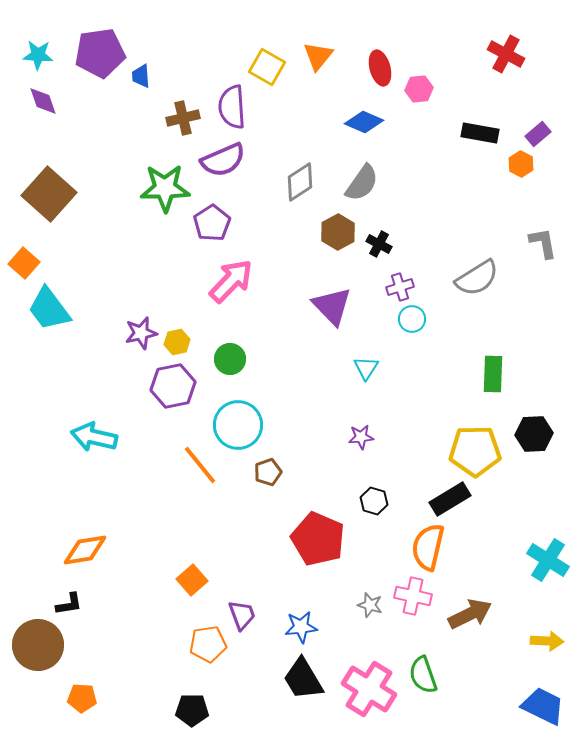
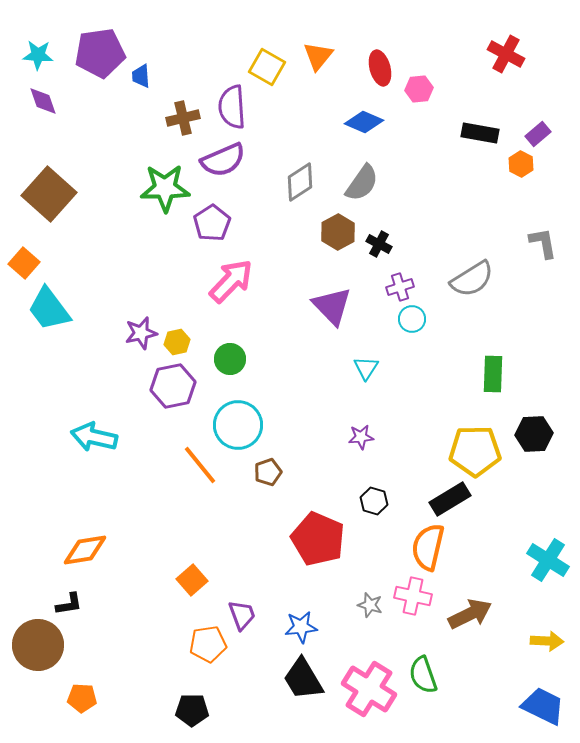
gray semicircle at (477, 278): moved 5 px left, 1 px down
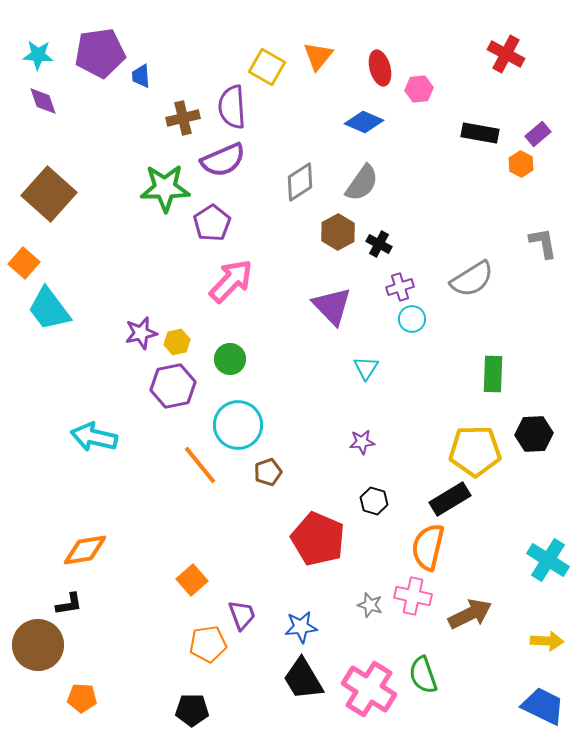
purple star at (361, 437): moved 1 px right, 5 px down
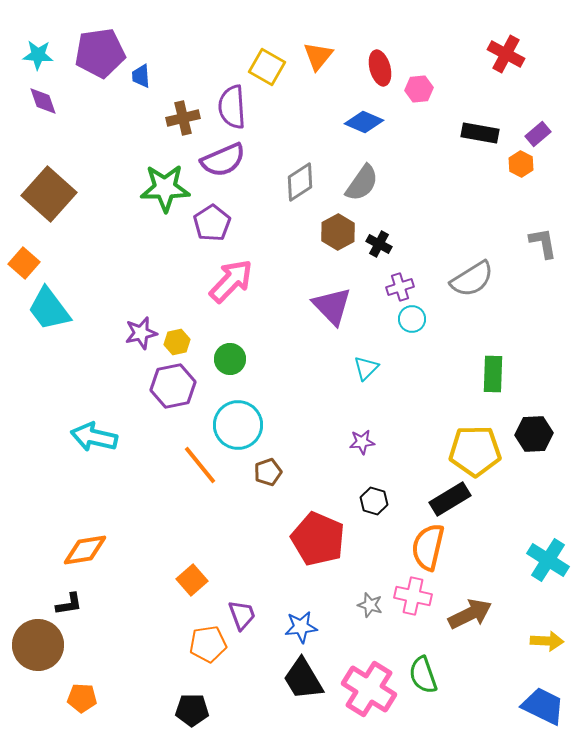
cyan triangle at (366, 368): rotated 12 degrees clockwise
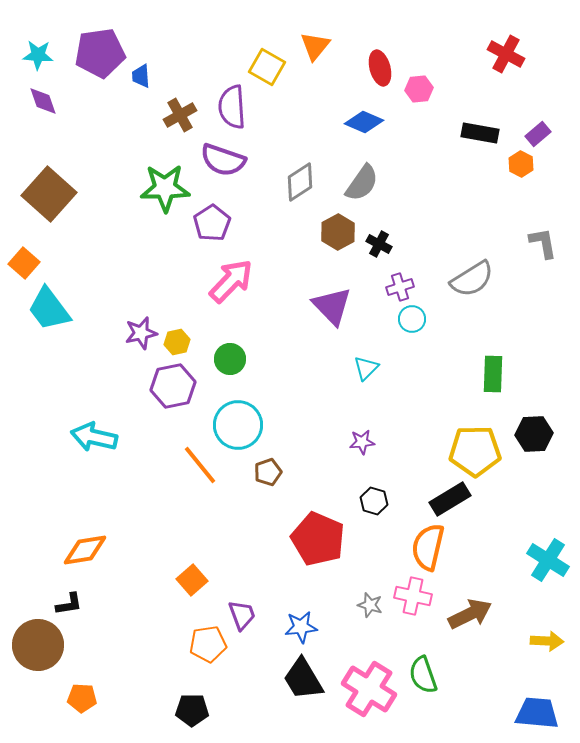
orange triangle at (318, 56): moved 3 px left, 10 px up
brown cross at (183, 118): moved 3 px left, 3 px up; rotated 16 degrees counterclockwise
purple semicircle at (223, 160): rotated 42 degrees clockwise
blue trapezoid at (543, 706): moved 6 px left, 7 px down; rotated 21 degrees counterclockwise
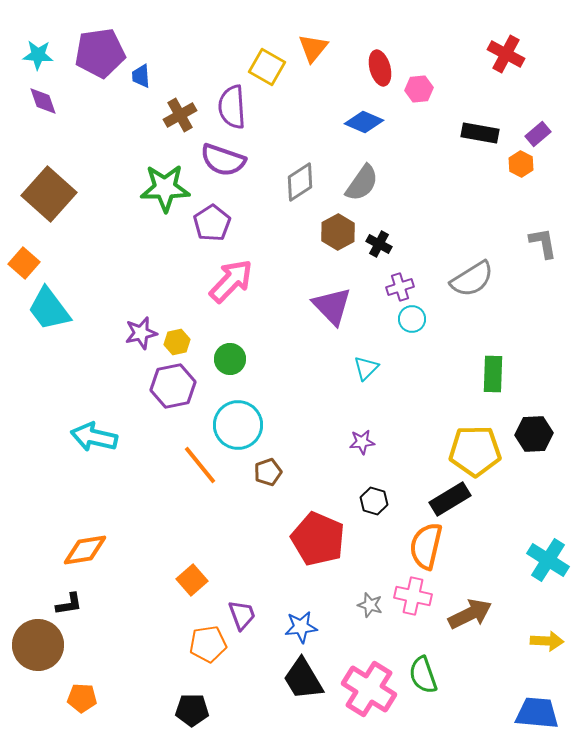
orange triangle at (315, 46): moved 2 px left, 2 px down
orange semicircle at (428, 547): moved 2 px left, 1 px up
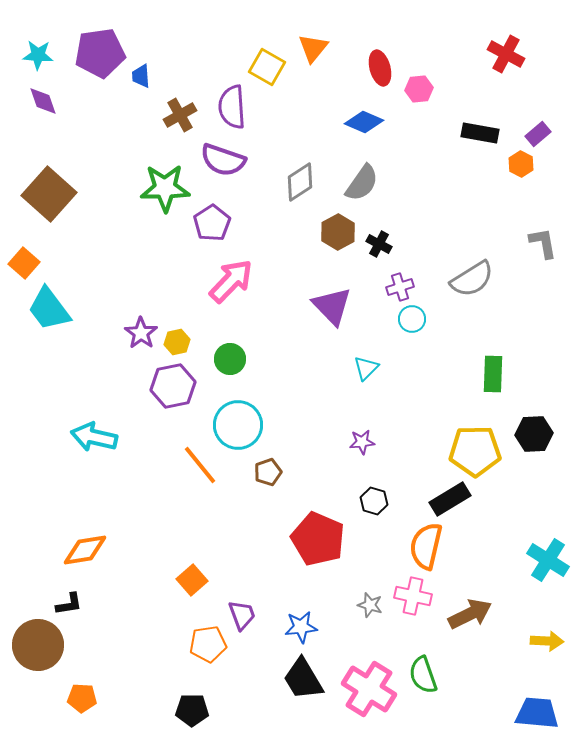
purple star at (141, 333): rotated 24 degrees counterclockwise
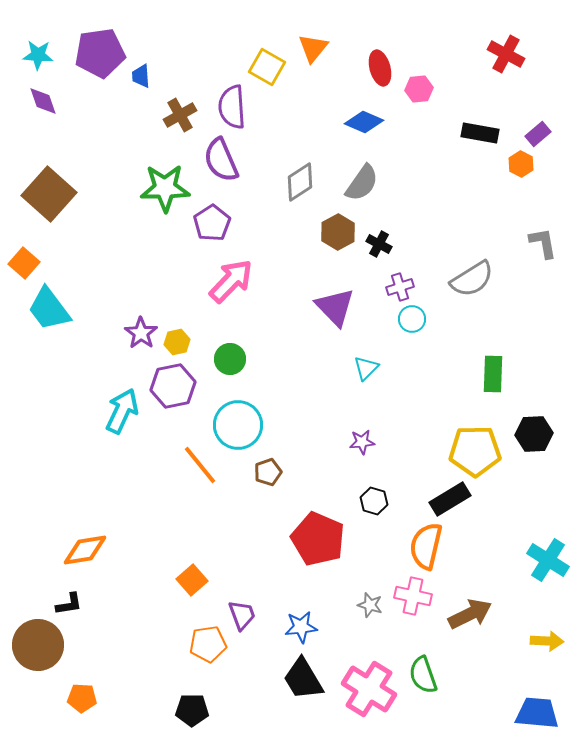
purple semicircle at (223, 160): moved 2 px left; rotated 48 degrees clockwise
purple triangle at (332, 306): moved 3 px right, 1 px down
cyan arrow at (94, 437): moved 28 px right, 26 px up; rotated 102 degrees clockwise
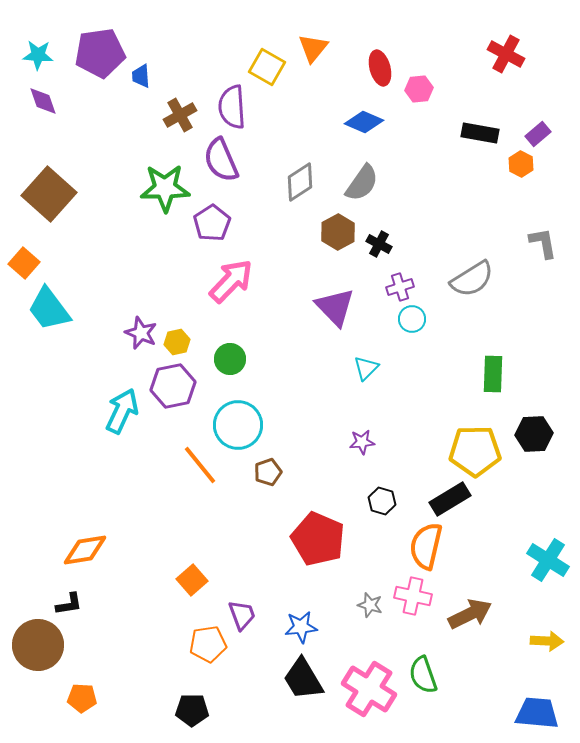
purple star at (141, 333): rotated 12 degrees counterclockwise
black hexagon at (374, 501): moved 8 px right
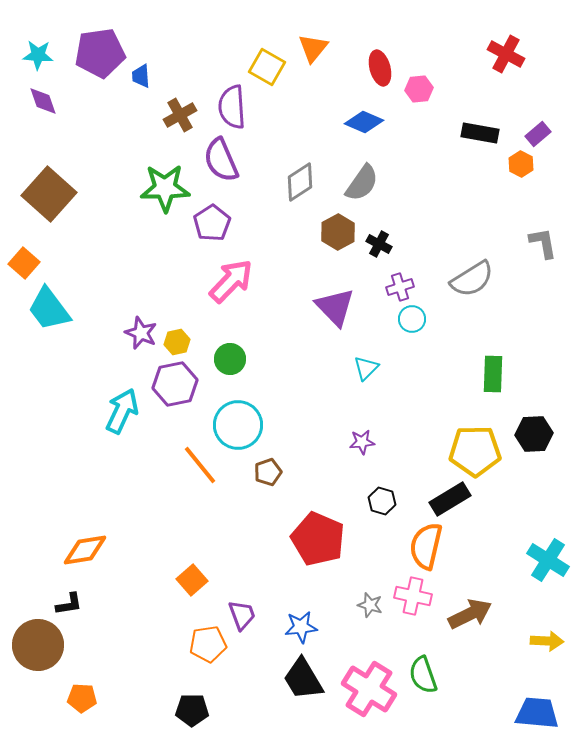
purple hexagon at (173, 386): moved 2 px right, 2 px up
